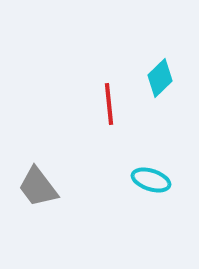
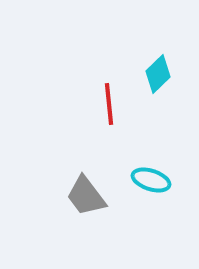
cyan diamond: moved 2 px left, 4 px up
gray trapezoid: moved 48 px right, 9 px down
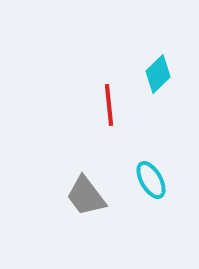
red line: moved 1 px down
cyan ellipse: rotated 42 degrees clockwise
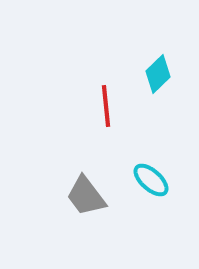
red line: moved 3 px left, 1 px down
cyan ellipse: rotated 18 degrees counterclockwise
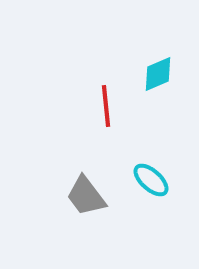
cyan diamond: rotated 21 degrees clockwise
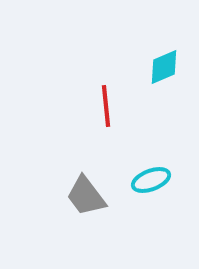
cyan diamond: moved 6 px right, 7 px up
cyan ellipse: rotated 63 degrees counterclockwise
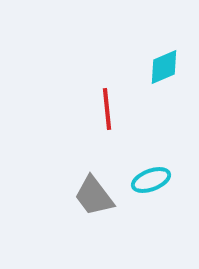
red line: moved 1 px right, 3 px down
gray trapezoid: moved 8 px right
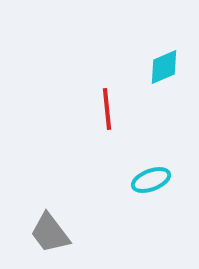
gray trapezoid: moved 44 px left, 37 px down
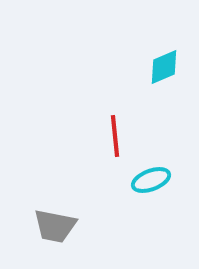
red line: moved 8 px right, 27 px down
gray trapezoid: moved 5 px right, 7 px up; rotated 42 degrees counterclockwise
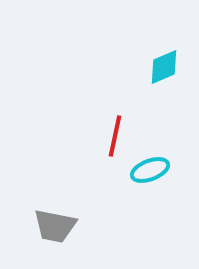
red line: rotated 18 degrees clockwise
cyan ellipse: moved 1 px left, 10 px up
